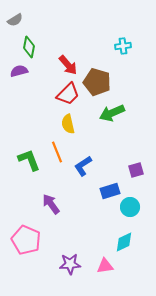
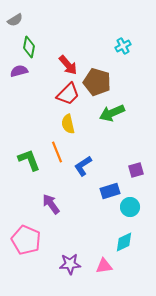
cyan cross: rotated 21 degrees counterclockwise
pink triangle: moved 1 px left
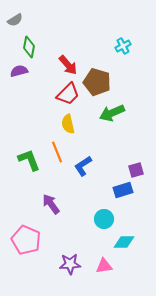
blue rectangle: moved 13 px right, 1 px up
cyan circle: moved 26 px left, 12 px down
cyan diamond: rotated 25 degrees clockwise
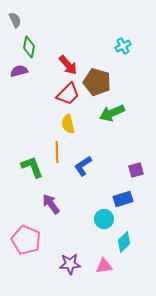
gray semicircle: rotated 84 degrees counterclockwise
orange line: rotated 20 degrees clockwise
green L-shape: moved 3 px right, 7 px down
blue rectangle: moved 9 px down
cyan diamond: rotated 45 degrees counterclockwise
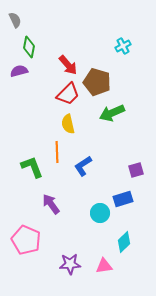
cyan circle: moved 4 px left, 6 px up
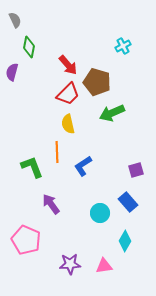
purple semicircle: moved 7 px left, 1 px down; rotated 60 degrees counterclockwise
blue rectangle: moved 5 px right, 3 px down; rotated 66 degrees clockwise
cyan diamond: moved 1 px right, 1 px up; rotated 15 degrees counterclockwise
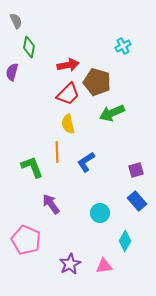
gray semicircle: moved 1 px right, 1 px down
red arrow: rotated 60 degrees counterclockwise
blue L-shape: moved 3 px right, 4 px up
blue rectangle: moved 9 px right, 1 px up
purple star: rotated 25 degrees counterclockwise
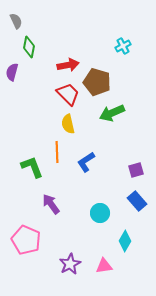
red trapezoid: rotated 90 degrees counterclockwise
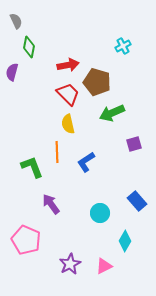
purple square: moved 2 px left, 26 px up
pink triangle: rotated 18 degrees counterclockwise
